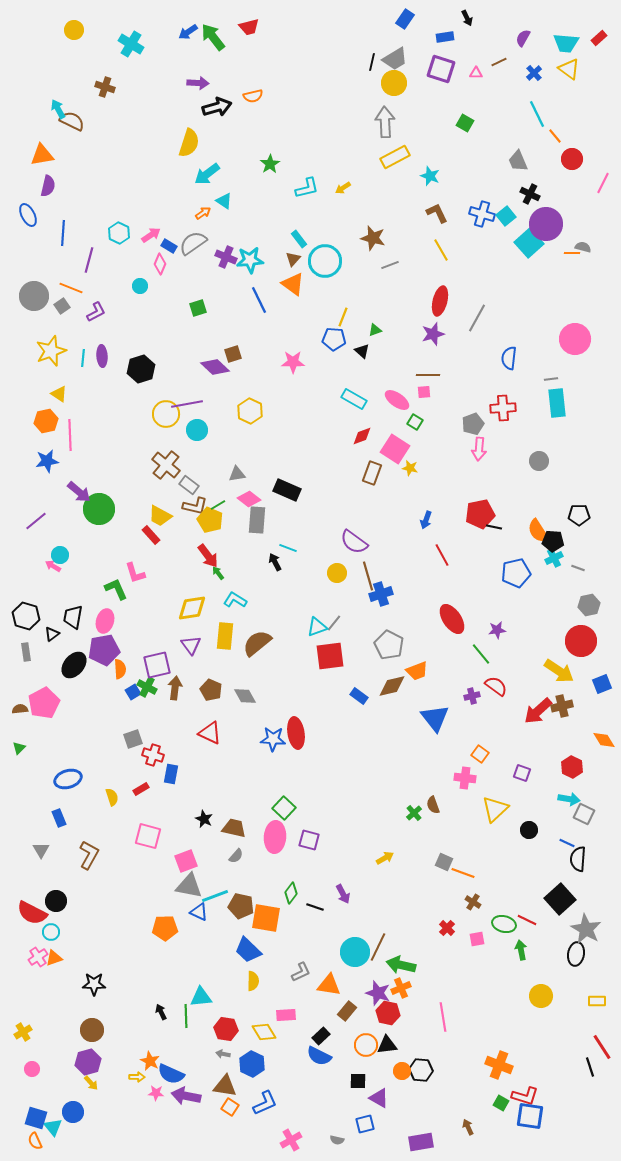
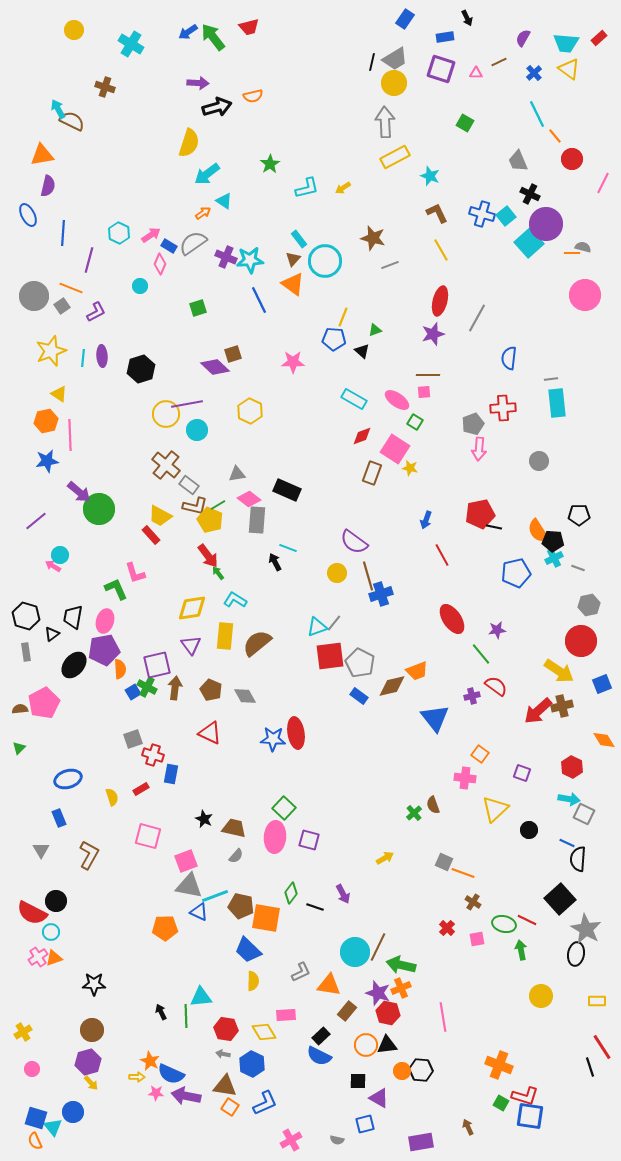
pink circle at (575, 339): moved 10 px right, 44 px up
gray pentagon at (389, 645): moved 29 px left, 18 px down
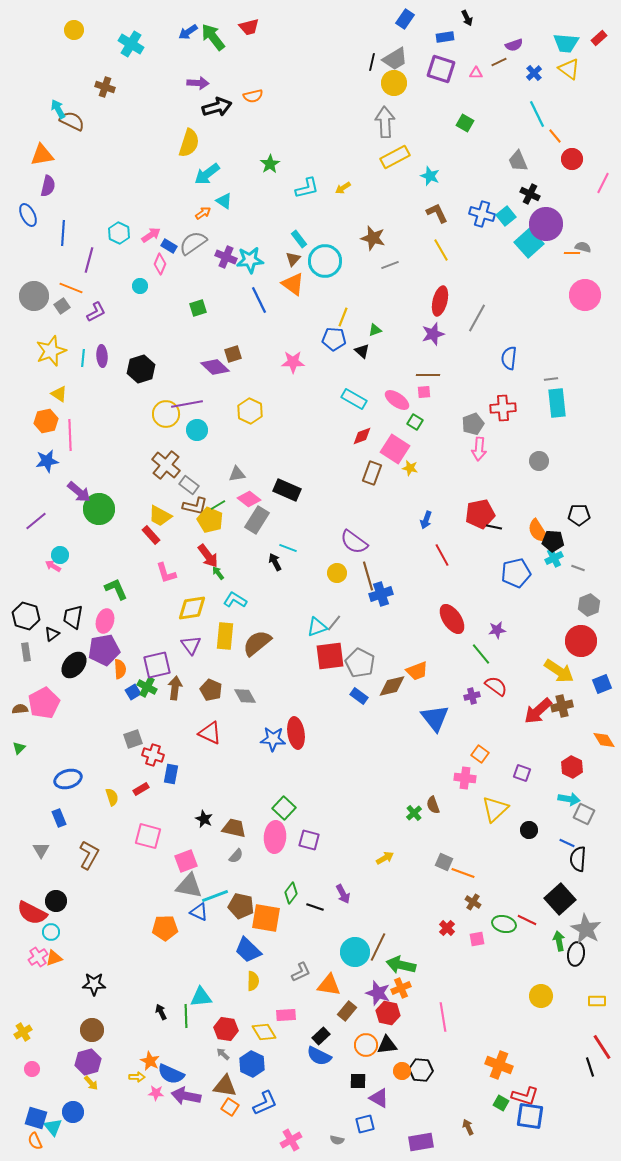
purple semicircle at (523, 38): moved 9 px left, 7 px down; rotated 138 degrees counterclockwise
gray rectangle at (257, 520): rotated 28 degrees clockwise
pink L-shape at (135, 573): moved 31 px right
gray hexagon at (589, 605): rotated 10 degrees counterclockwise
green arrow at (521, 950): moved 38 px right, 9 px up
gray arrow at (223, 1054): rotated 32 degrees clockwise
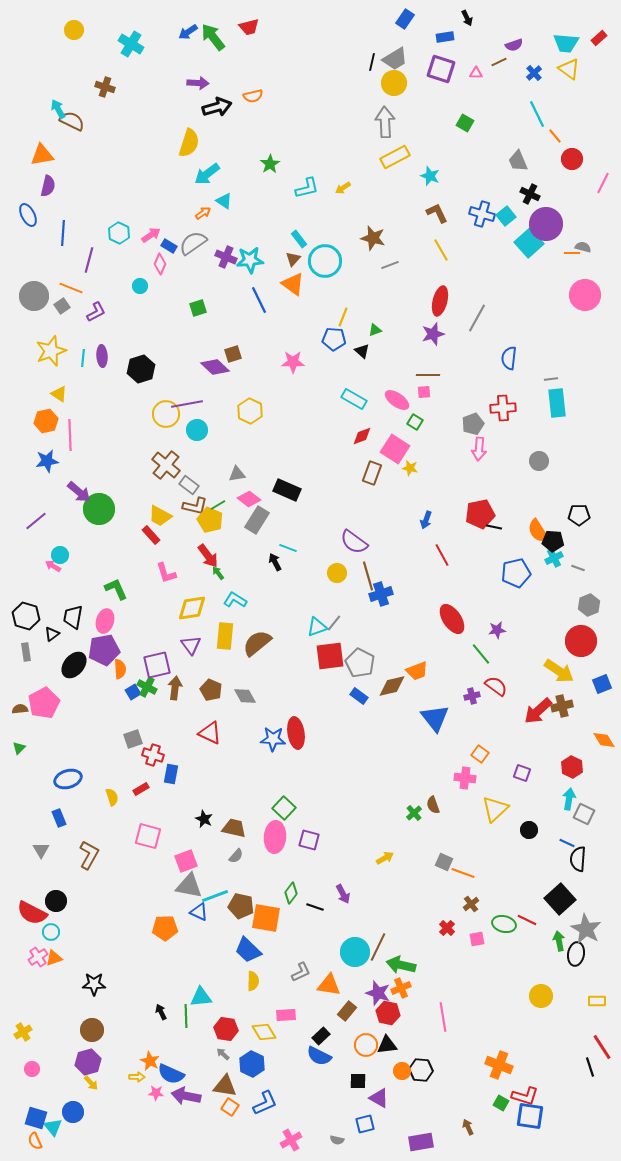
cyan arrow at (569, 799): rotated 90 degrees counterclockwise
brown cross at (473, 902): moved 2 px left, 2 px down; rotated 21 degrees clockwise
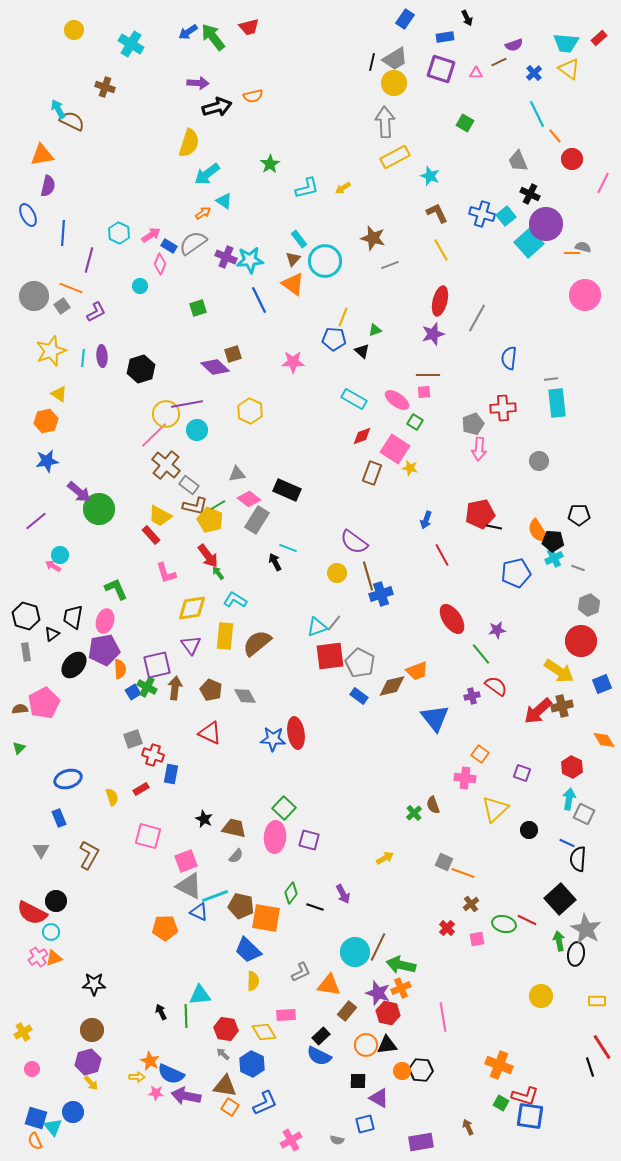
pink line at (70, 435): moved 84 px right; rotated 48 degrees clockwise
gray triangle at (189, 886): rotated 16 degrees clockwise
cyan triangle at (201, 997): moved 1 px left, 2 px up
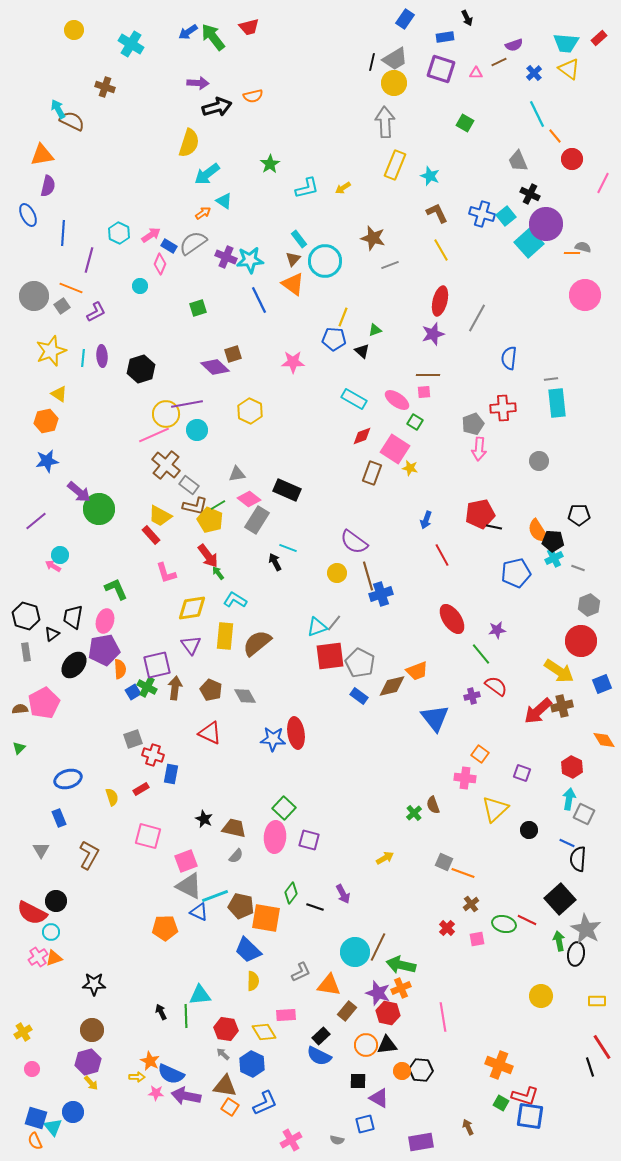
yellow rectangle at (395, 157): moved 8 px down; rotated 40 degrees counterclockwise
pink line at (154, 435): rotated 20 degrees clockwise
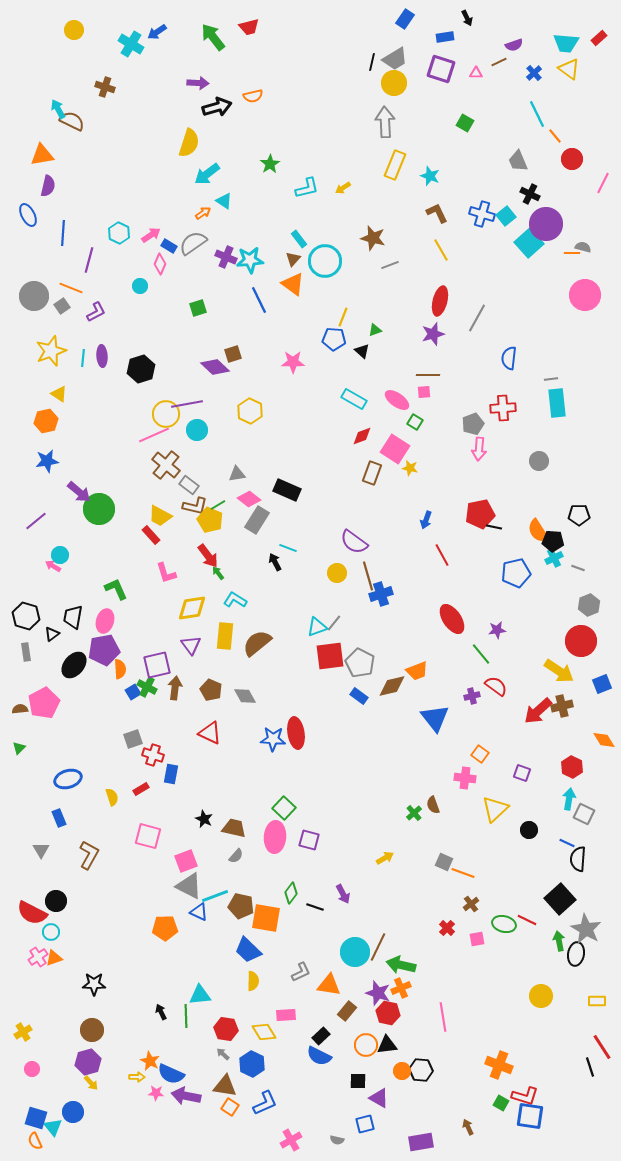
blue arrow at (188, 32): moved 31 px left
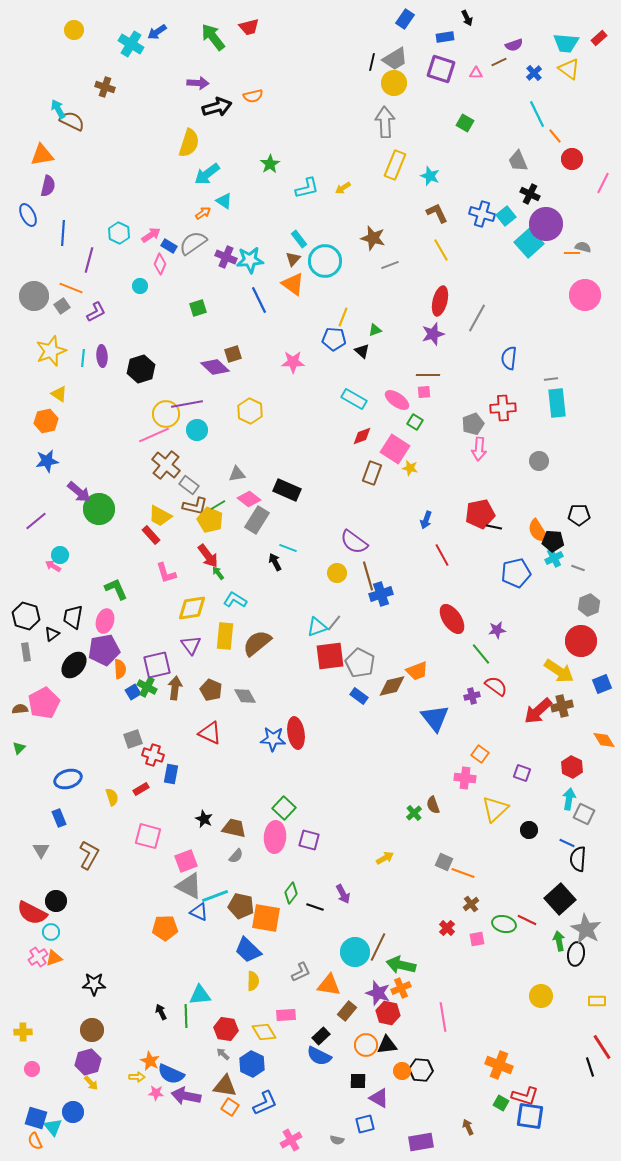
yellow cross at (23, 1032): rotated 30 degrees clockwise
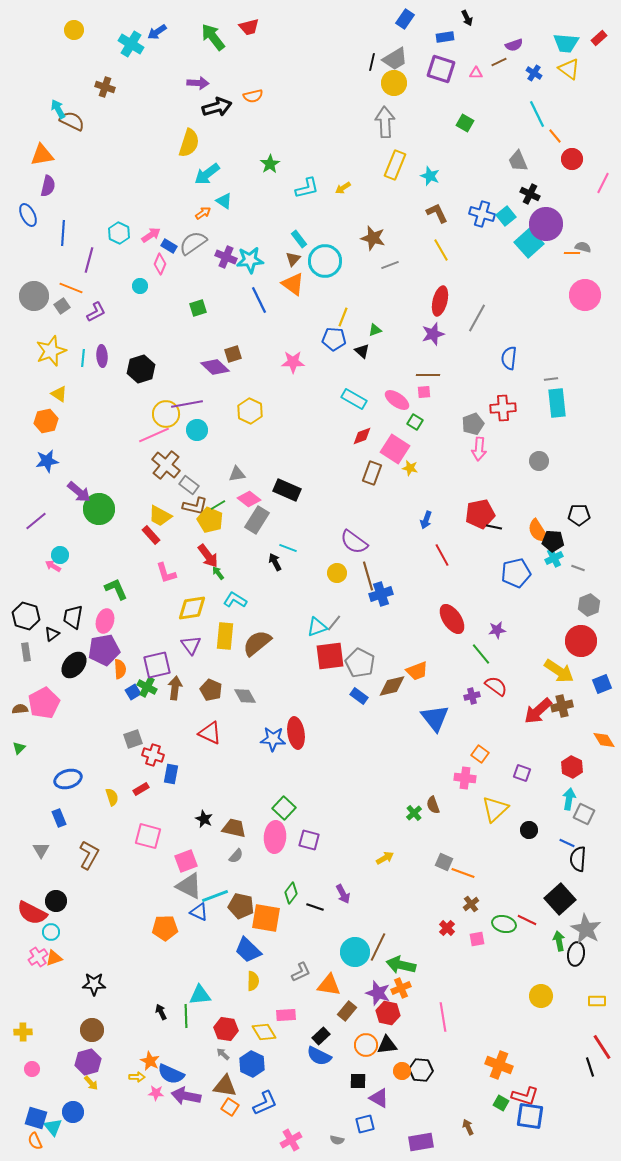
blue cross at (534, 73): rotated 14 degrees counterclockwise
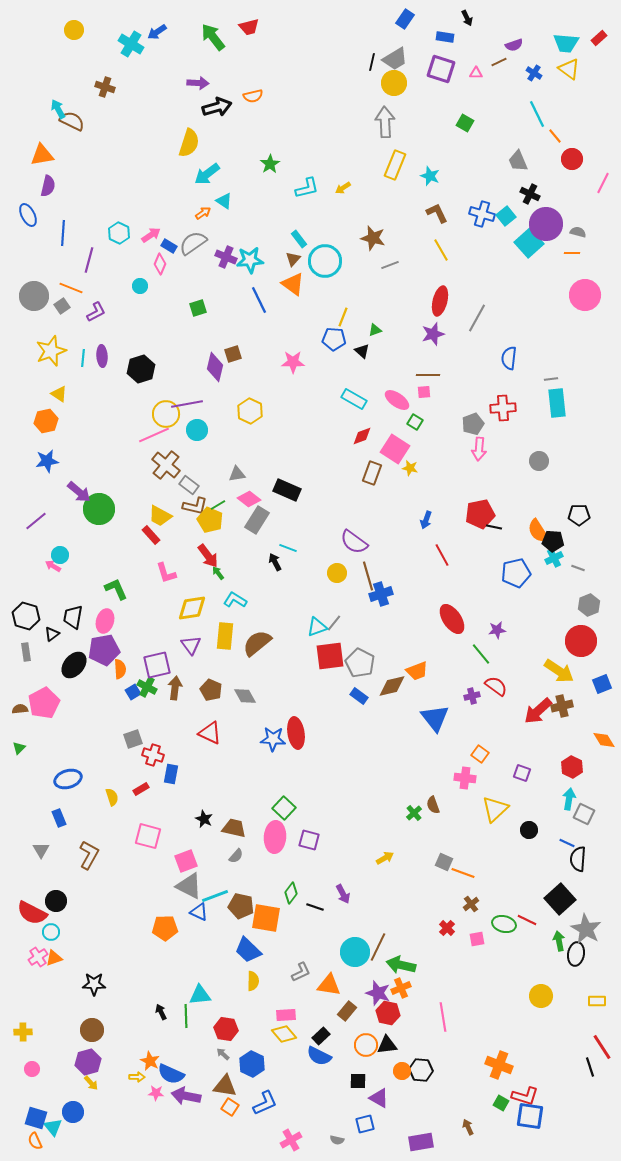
blue rectangle at (445, 37): rotated 18 degrees clockwise
gray semicircle at (583, 247): moved 5 px left, 15 px up
purple diamond at (215, 367): rotated 60 degrees clockwise
yellow diamond at (264, 1032): moved 20 px right, 2 px down; rotated 10 degrees counterclockwise
